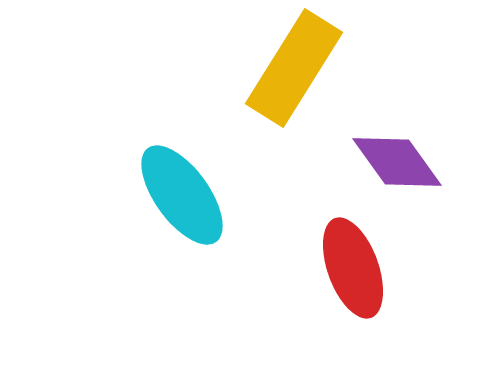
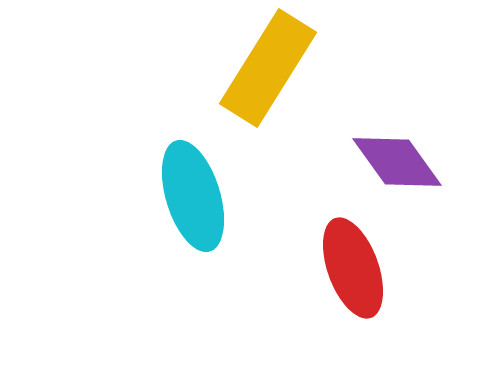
yellow rectangle: moved 26 px left
cyan ellipse: moved 11 px right, 1 px down; rotated 19 degrees clockwise
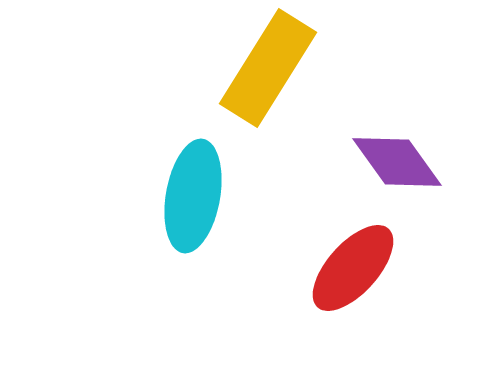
cyan ellipse: rotated 27 degrees clockwise
red ellipse: rotated 62 degrees clockwise
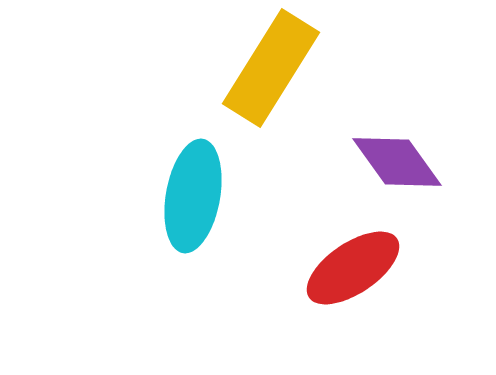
yellow rectangle: moved 3 px right
red ellipse: rotated 14 degrees clockwise
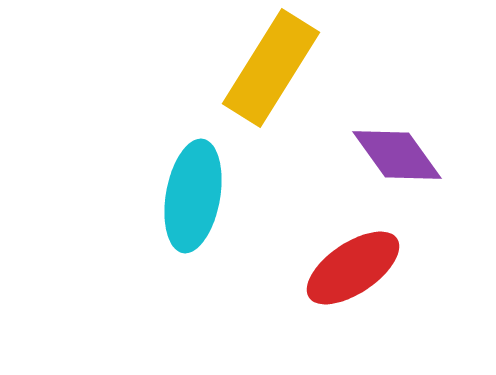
purple diamond: moved 7 px up
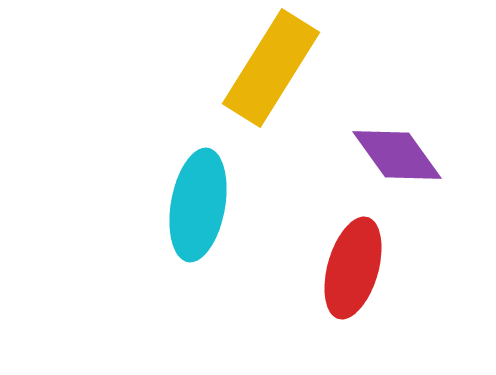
cyan ellipse: moved 5 px right, 9 px down
red ellipse: rotated 40 degrees counterclockwise
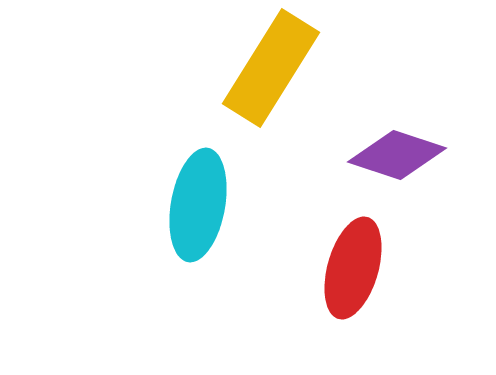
purple diamond: rotated 36 degrees counterclockwise
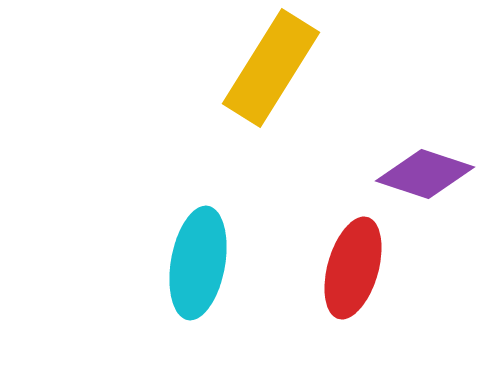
purple diamond: moved 28 px right, 19 px down
cyan ellipse: moved 58 px down
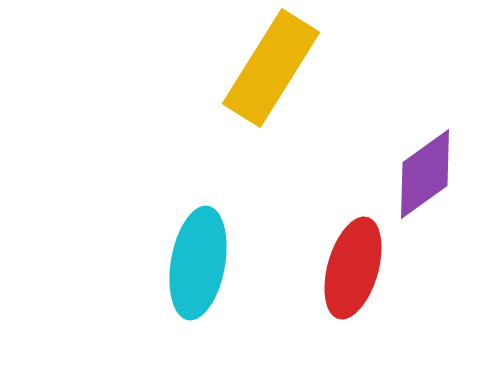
purple diamond: rotated 54 degrees counterclockwise
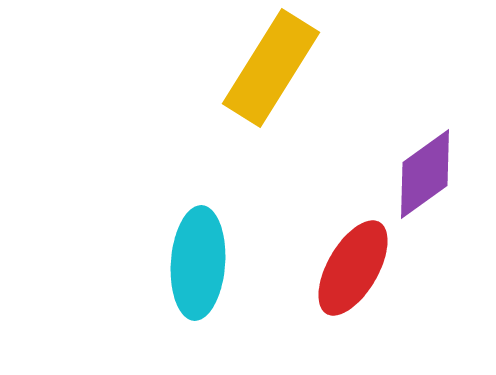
cyan ellipse: rotated 6 degrees counterclockwise
red ellipse: rotated 14 degrees clockwise
